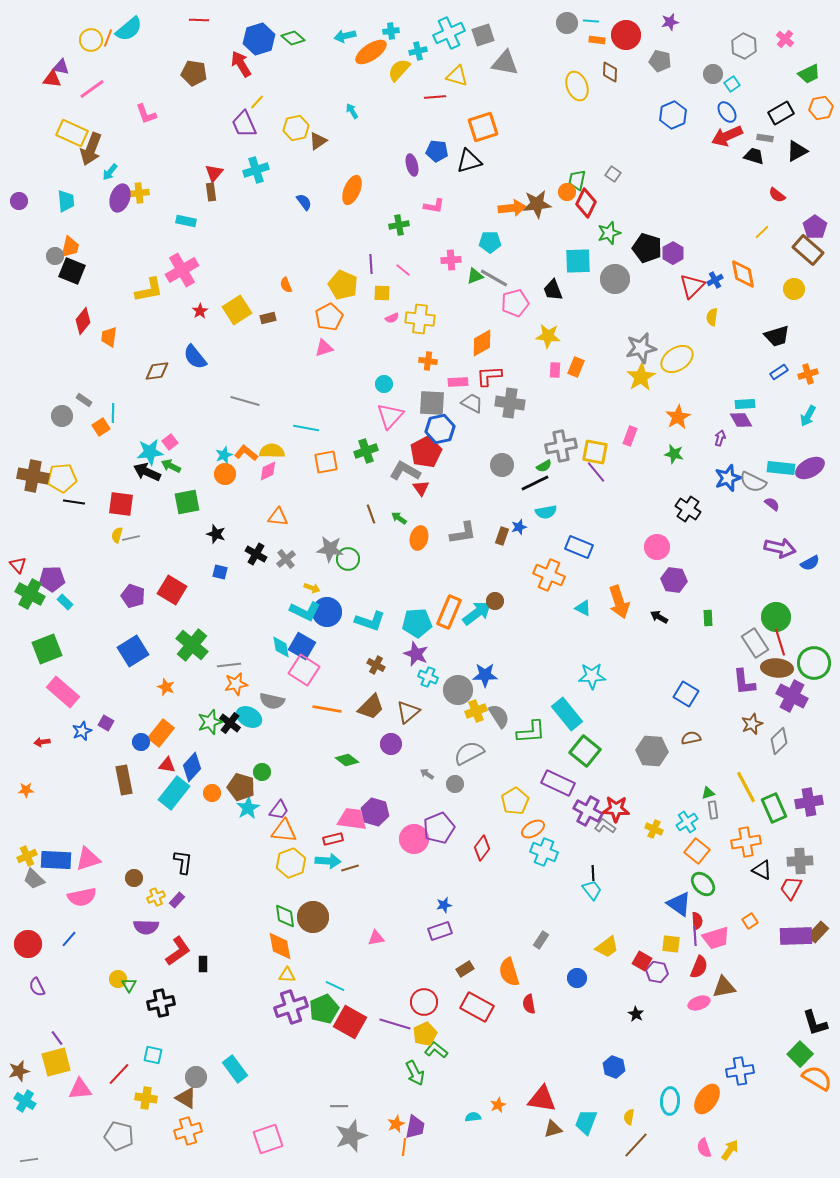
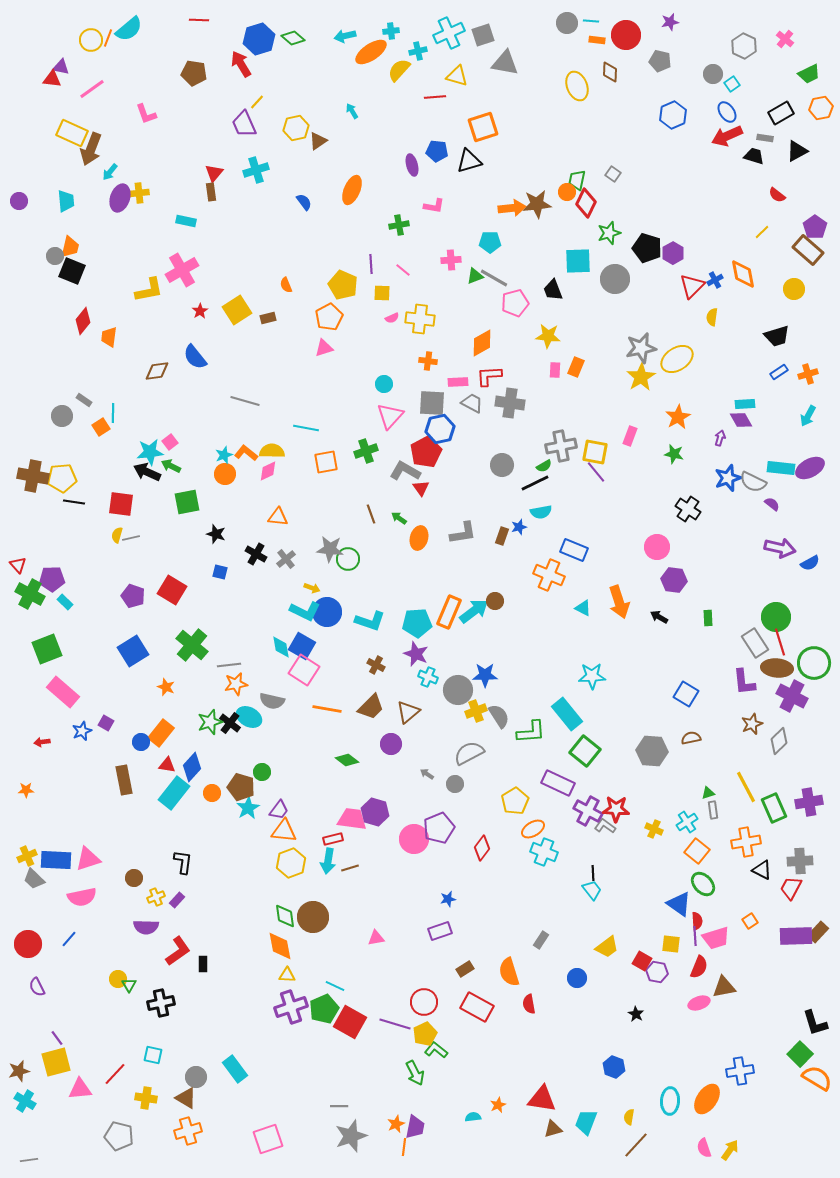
cyan semicircle at (546, 512): moved 5 px left
blue rectangle at (579, 547): moved 5 px left, 3 px down
cyan arrow at (477, 613): moved 3 px left, 2 px up
cyan arrow at (328, 861): rotated 95 degrees clockwise
blue star at (444, 905): moved 4 px right, 6 px up
red line at (119, 1074): moved 4 px left
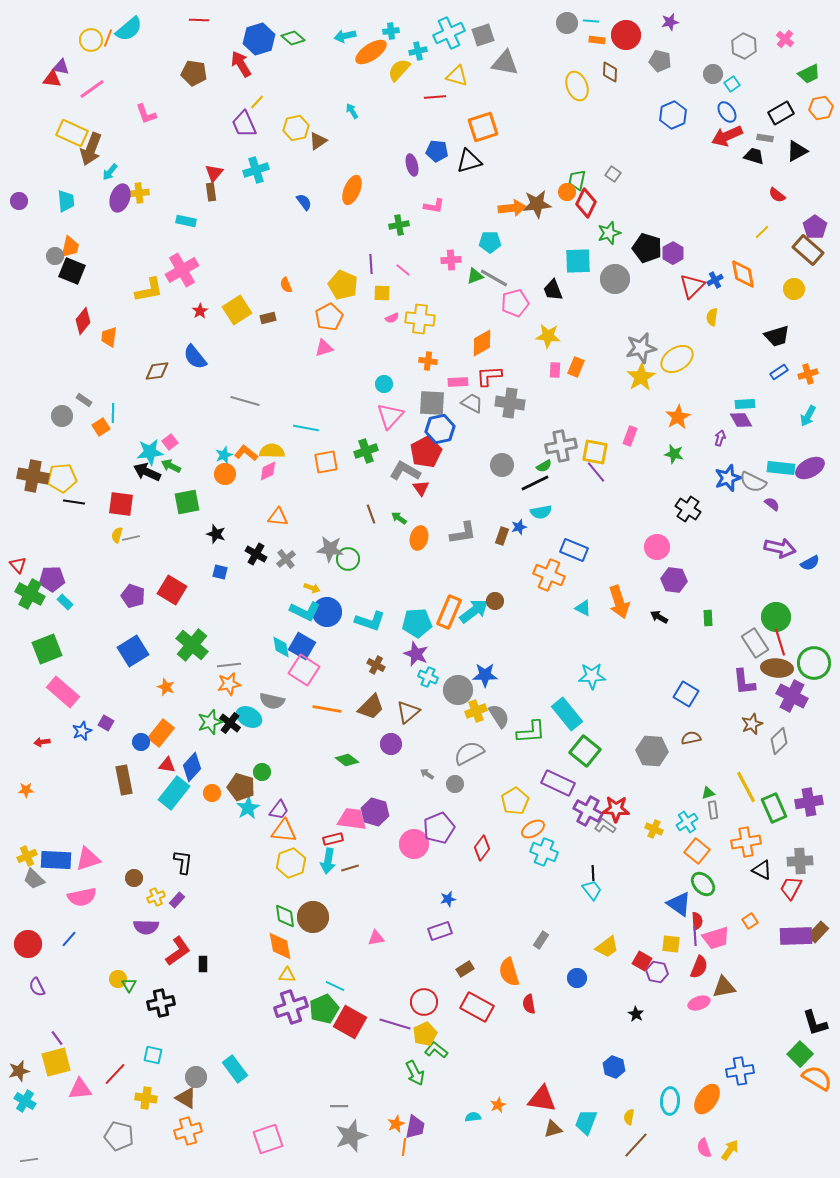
orange star at (236, 684): moved 7 px left
pink circle at (414, 839): moved 5 px down
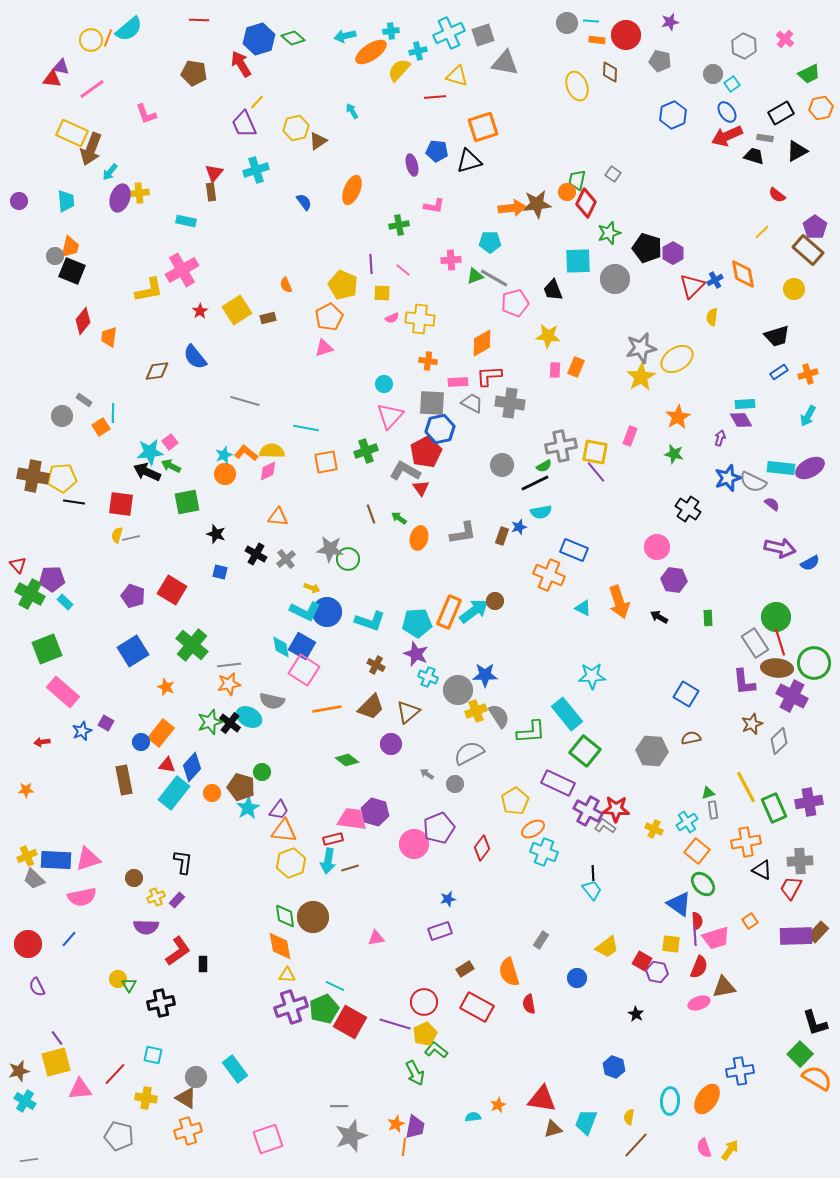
orange line at (327, 709): rotated 20 degrees counterclockwise
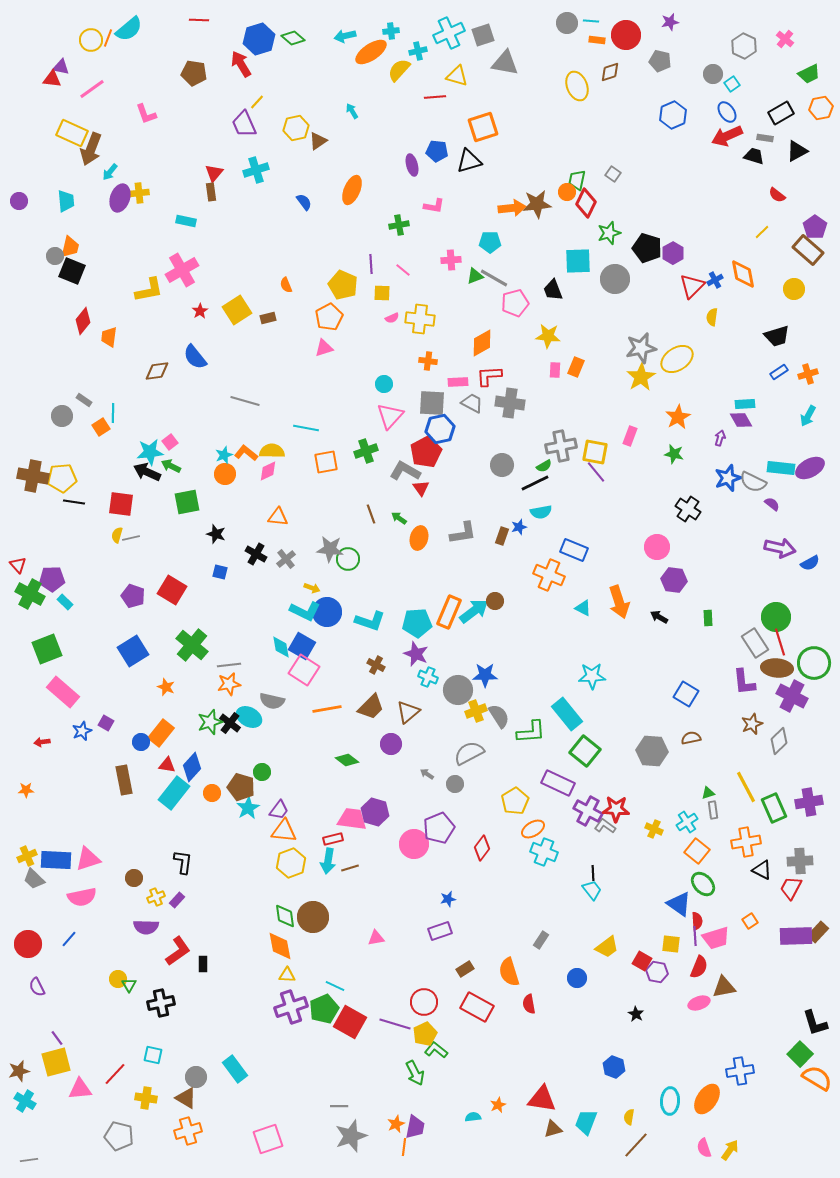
brown diamond at (610, 72): rotated 70 degrees clockwise
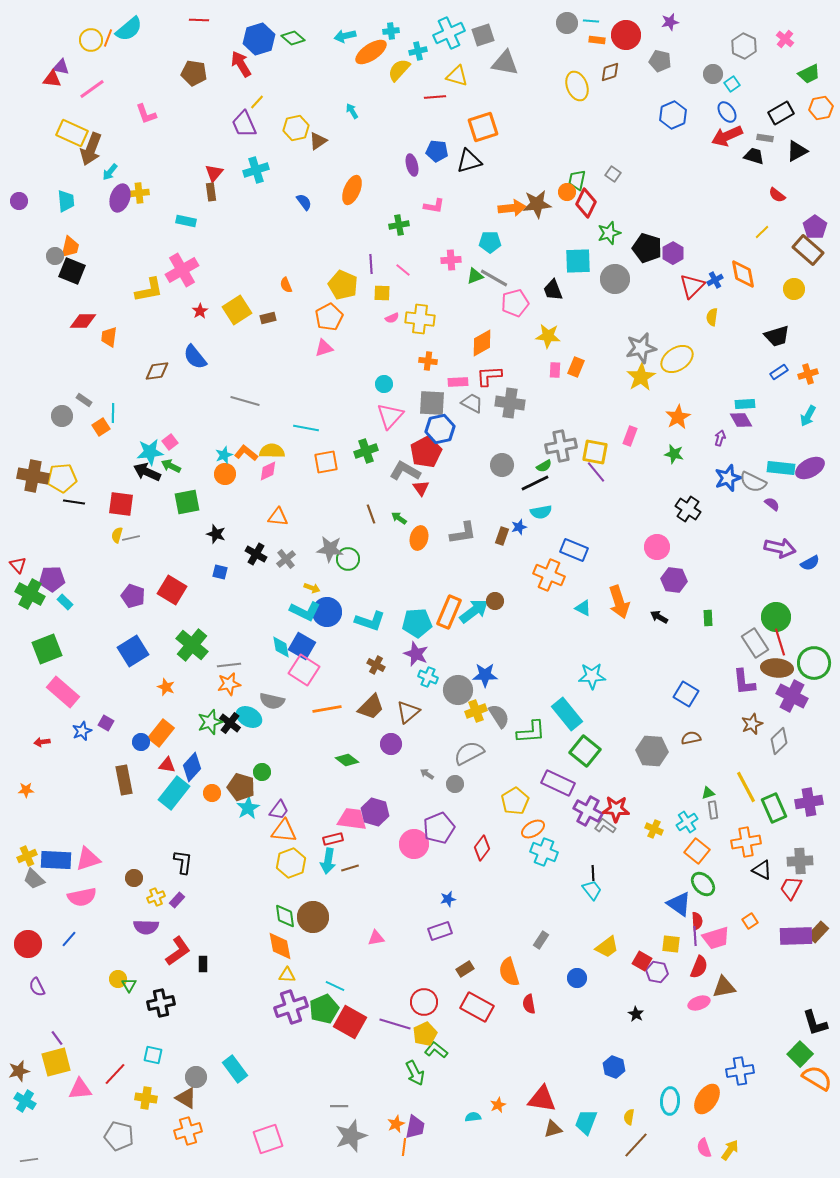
red diamond at (83, 321): rotated 52 degrees clockwise
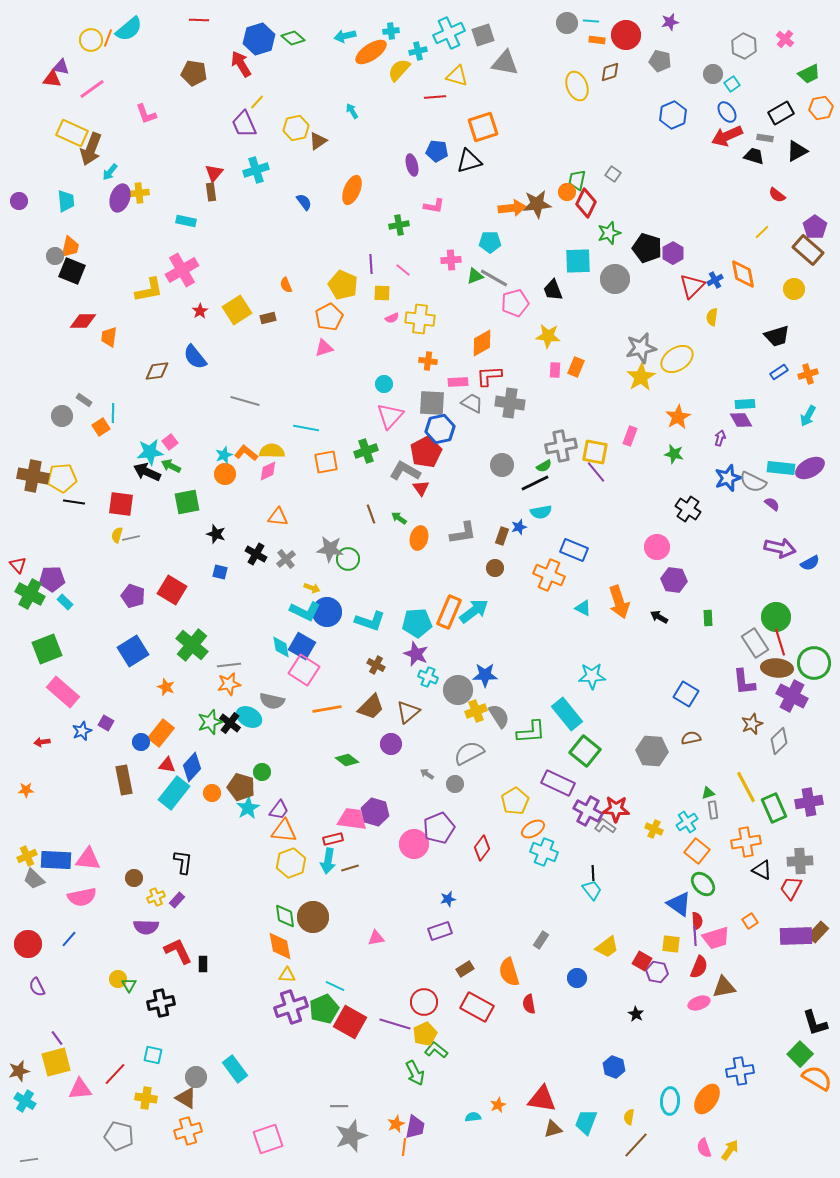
brown circle at (495, 601): moved 33 px up
pink triangle at (88, 859): rotated 24 degrees clockwise
red L-shape at (178, 951): rotated 80 degrees counterclockwise
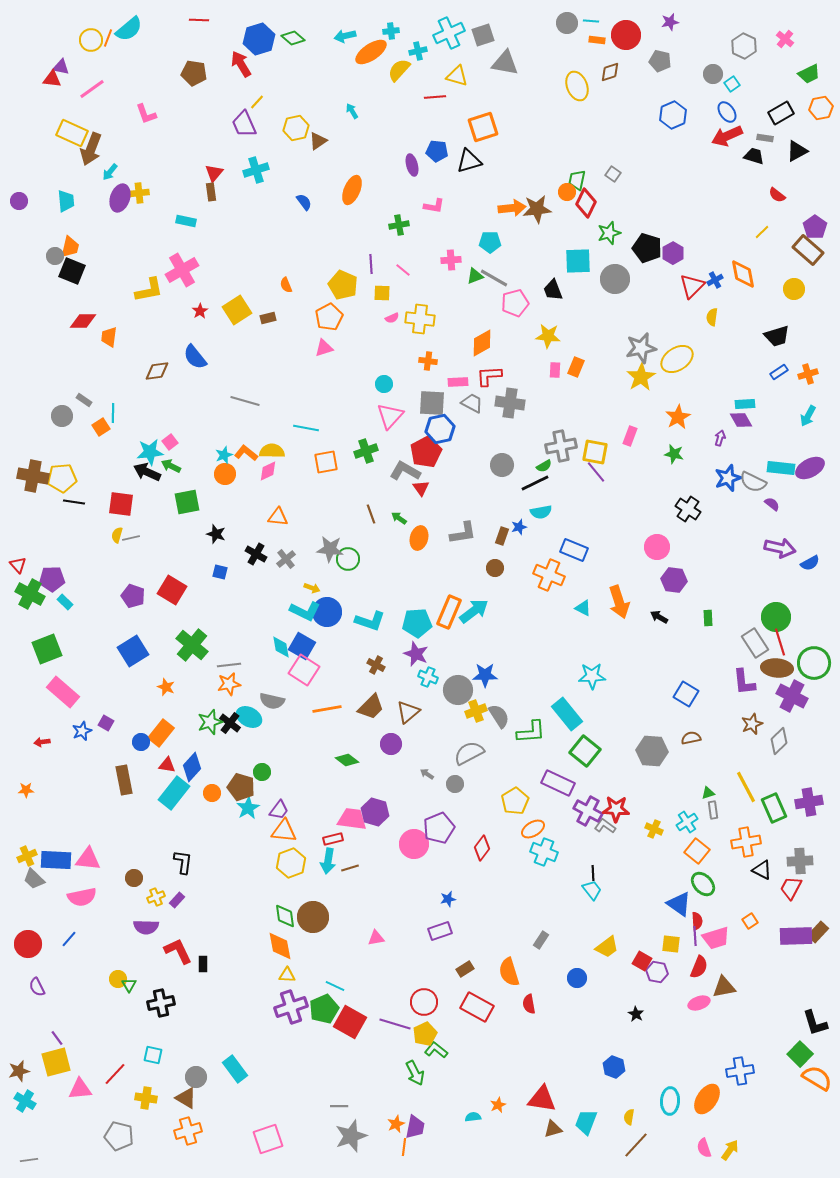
brown star at (537, 204): moved 5 px down
